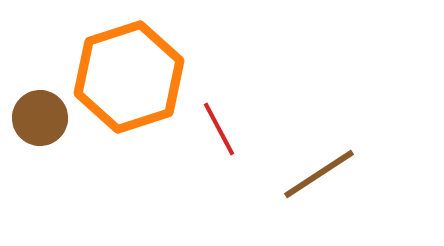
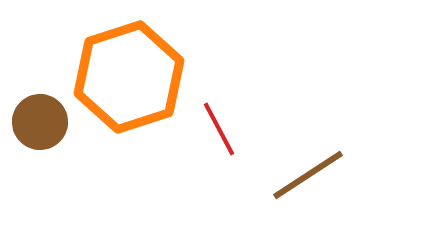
brown circle: moved 4 px down
brown line: moved 11 px left, 1 px down
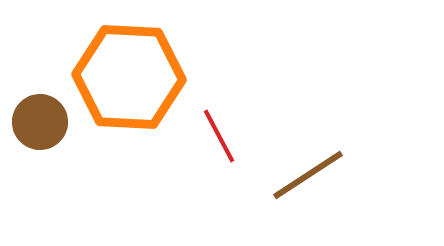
orange hexagon: rotated 21 degrees clockwise
red line: moved 7 px down
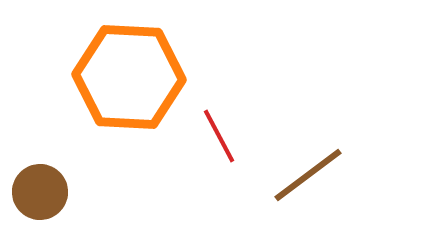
brown circle: moved 70 px down
brown line: rotated 4 degrees counterclockwise
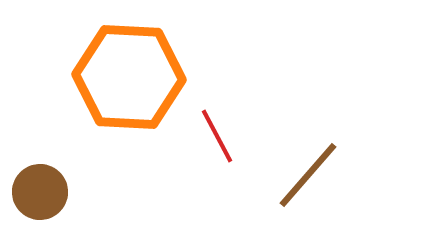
red line: moved 2 px left
brown line: rotated 12 degrees counterclockwise
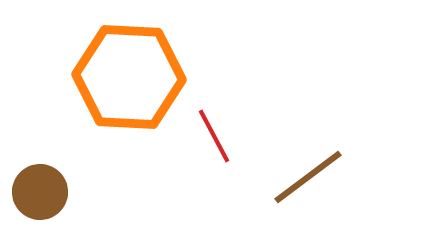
red line: moved 3 px left
brown line: moved 2 px down; rotated 12 degrees clockwise
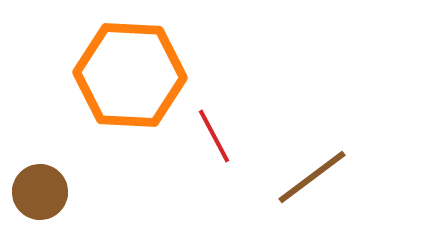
orange hexagon: moved 1 px right, 2 px up
brown line: moved 4 px right
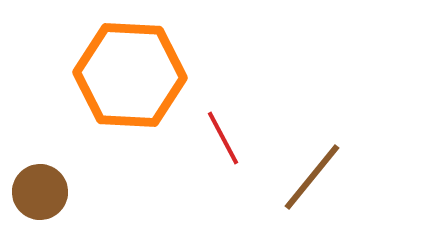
red line: moved 9 px right, 2 px down
brown line: rotated 14 degrees counterclockwise
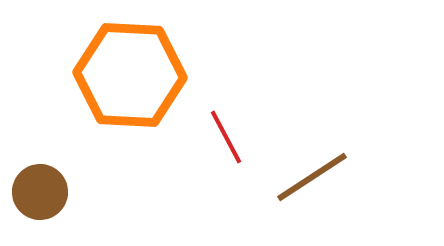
red line: moved 3 px right, 1 px up
brown line: rotated 18 degrees clockwise
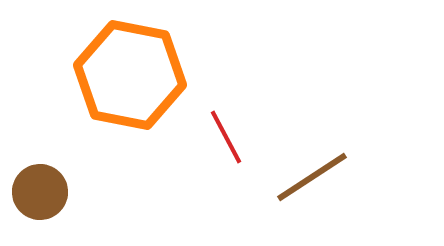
orange hexagon: rotated 8 degrees clockwise
